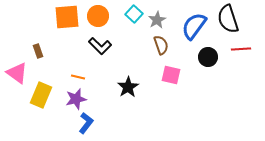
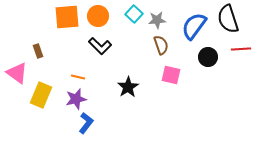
gray star: rotated 24 degrees clockwise
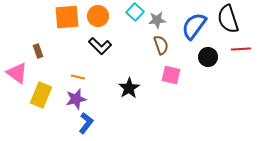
cyan square: moved 1 px right, 2 px up
black star: moved 1 px right, 1 px down
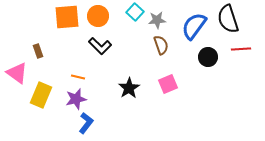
pink square: moved 3 px left, 9 px down; rotated 36 degrees counterclockwise
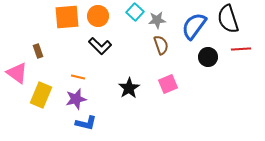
blue L-shape: rotated 65 degrees clockwise
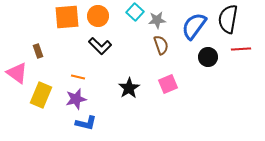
black semicircle: rotated 28 degrees clockwise
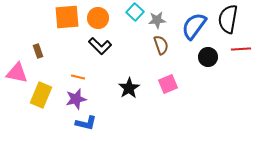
orange circle: moved 2 px down
pink triangle: rotated 25 degrees counterclockwise
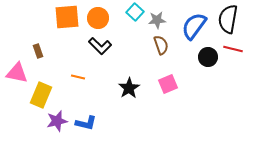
red line: moved 8 px left; rotated 18 degrees clockwise
purple star: moved 19 px left, 22 px down
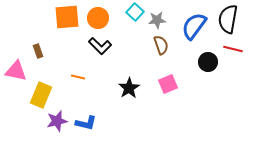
black circle: moved 5 px down
pink triangle: moved 1 px left, 2 px up
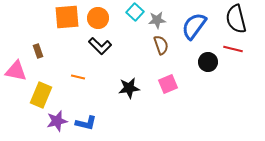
black semicircle: moved 8 px right; rotated 24 degrees counterclockwise
black star: rotated 25 degrees clockwise
